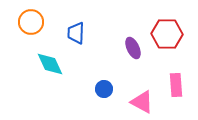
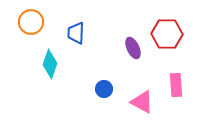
cyan diamond: rotated 44 degrees clockwise
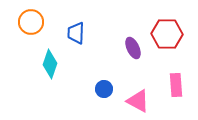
pink triangle: moved 4 px left, 1 px up
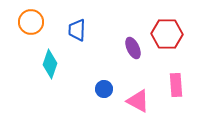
blue trapezoid: moved 1 px right, 3 px up
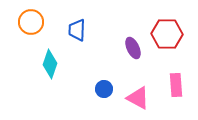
pink triangle: moved 3 px up
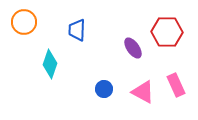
orange circle: moved 7 px left
red hexagon: moved 2 px up
purple ellipse: rotated 10 degrees counterclockwise
pink rectangle: rotated 20 degrees counterclockwise
pink triangle: moved 5 px right, 6 px up
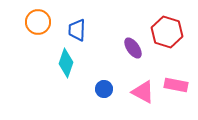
orange circle: moved 14 px right
red hexagon: rotated 16 degrees clockwise
cyan diamond: moved 16 px right, 1 px up
pink rectangle: rotated 55 degrees counterclockwise
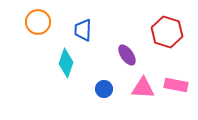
blue trapezoid: moved 6 px right
purple ellipse: moved 6 px left, 7 px down
pink triangle: moved 4 px up; rotated 25 degrees counterclockwise
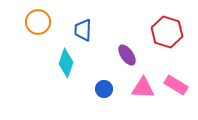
pink rectangle: rotated 20 degrees clockwise
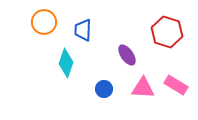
orange circle: moved 6 px right
